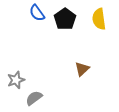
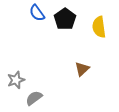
yellow semicircle: moved 8 px down
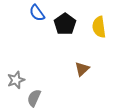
black pentagon: moved 5 px down
gray semicircle: rotated 30 degrees counterclockwise
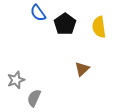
blue semicircle: moved 1 px right
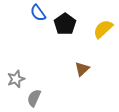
yellow semicircle: moved 4 px right, 2 px down; rotated 55 degrees clockwise
gray star: moved 1 px up
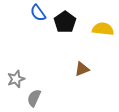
black pentagon: moved 2 px up
yellow semicircle: rotated 50 degrees clockwise
brown triangle: rotated 21 degrees clockwise
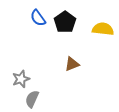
blue semicircle: moved 5 px down
brown triangle: moved 10 px left, 5 px up
gray star: moved 5 px right
gray semicircle: moved 2 px left, 1 px down
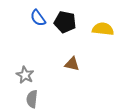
black pentagon: rotated 25 degrees counterclockwise
brown triangle: rotated 35 degrees clockwise
gray star: moved 4 px right, 4 px up; rotated 24 degrees counterclockwise
gray semicircle: rotated 18 degrees counterclockwise
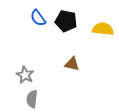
black pentagon: moved 1 px right, 1 px up
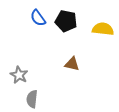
gray star: moved 6 px left
